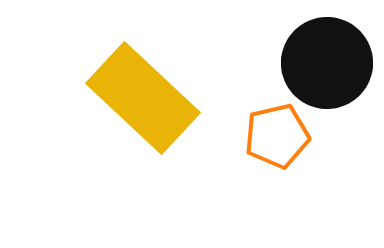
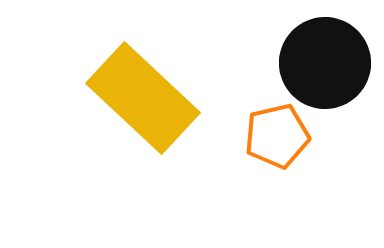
black circle: moved 2 px left
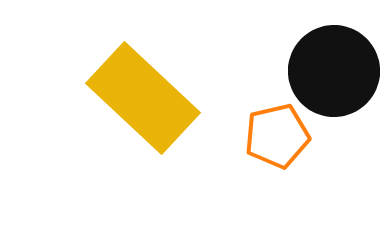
black circle: moved 9 px right, 8 px down
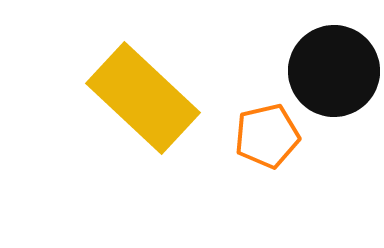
orange pentagon: moved 10 px left
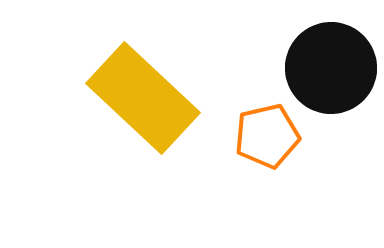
black circle: moved 3 px left, 3 px up
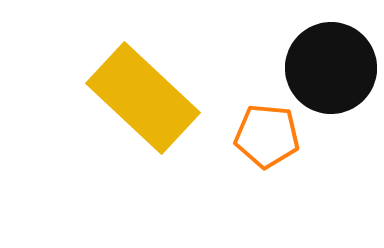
orange pentagon: rotated 18 degrees clockwise
